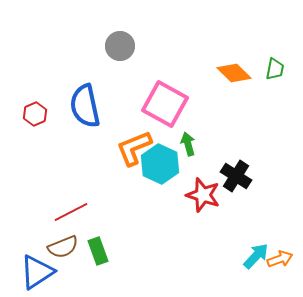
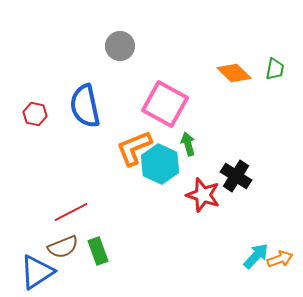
red hexagon: rotated 25 degrees counterclockwise
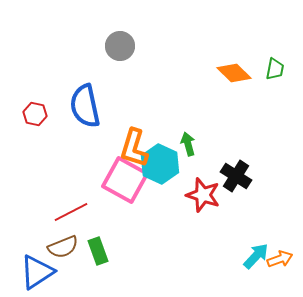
pink square: moved 40 px left, 76 px down
orange L-shape: rotated 51 degrees counterclockwise
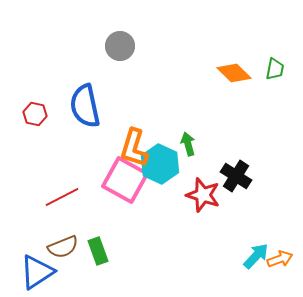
red line: moved 9 px left, 15 px up
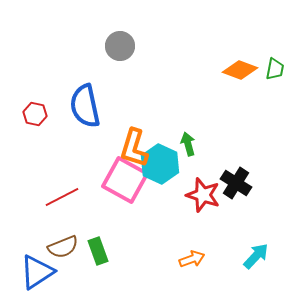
orange diamond: moved 6 px right, 3 px up; rotated 24 degrees counterclockwise
black cross: moved 7 px down
orange arrow: moved 88 px left
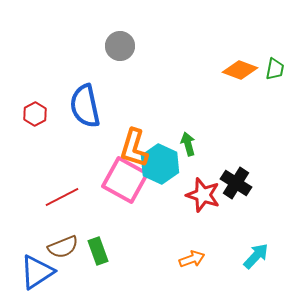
red hexagon: rotated 20 degrees clockwise
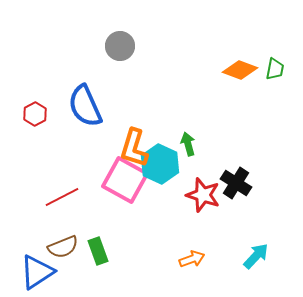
blue semicircle: rotated 12 degrees counterclockwise
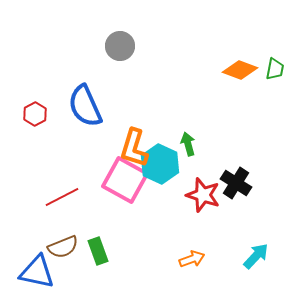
blue triangle: rotated 45 degrees clockwise
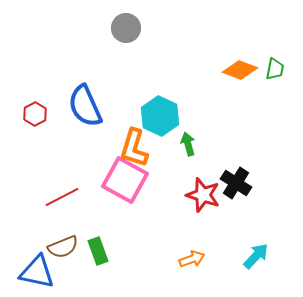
gray circle: moved 6 px right, 18 px up
cyan hexagon: moved 48 px up
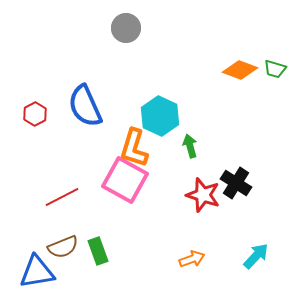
green trapezoid: rotated 95 degrees clockwise
green arrow: moved 2 px right, 2 px down
blue triangle: rotated 21 degrees counterclockwise
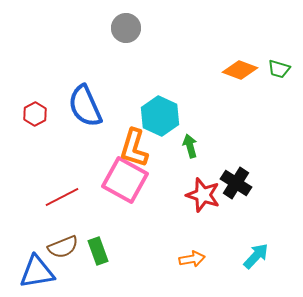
green trapezoid: moved 4 px right
orange arrow: rotated 10 degrees clockwise
